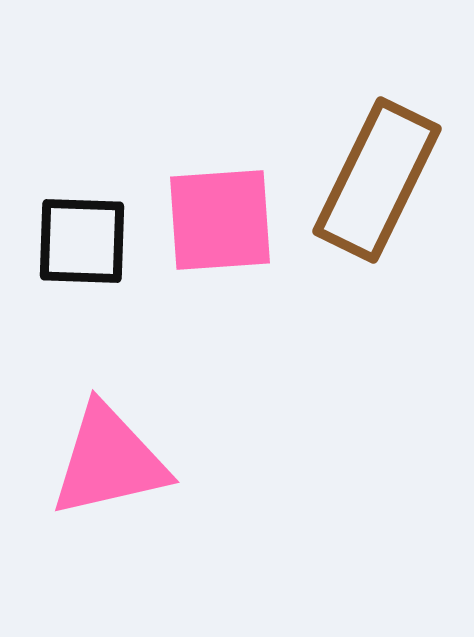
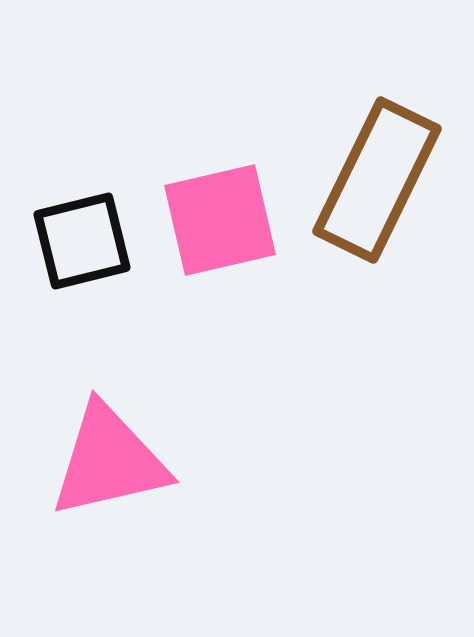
pink square: rotated 9 degrees counterclockwise
black square: rotated 16 degrees counterclockwise
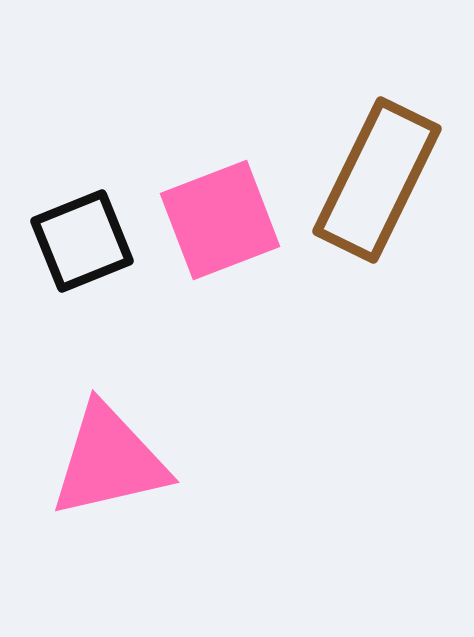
pink square: rotated 8 degrees counterclockwise
black square: rotated 8 degrees counterclockwise
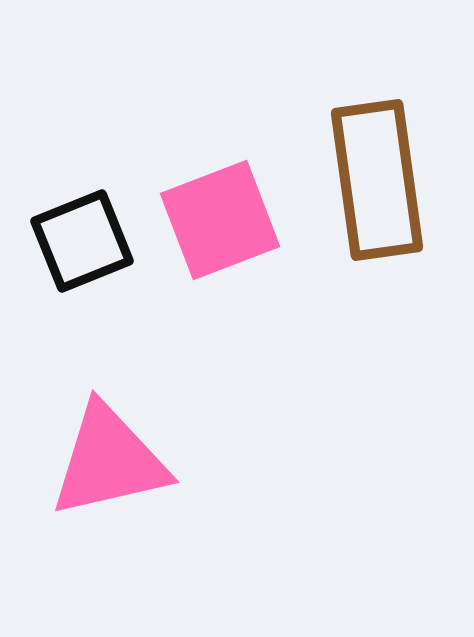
brown rectangle: rotated 34 degrees counterclockwise
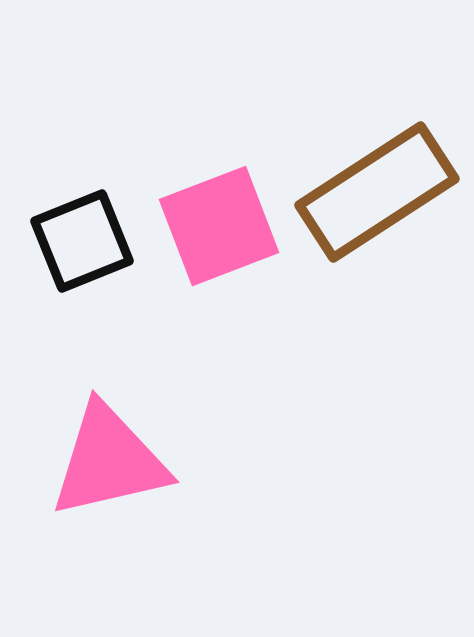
brown rectangle: moved 12 px down; rotated 65 degrees clockwise
pink square: moved 1 px left, 6 px down
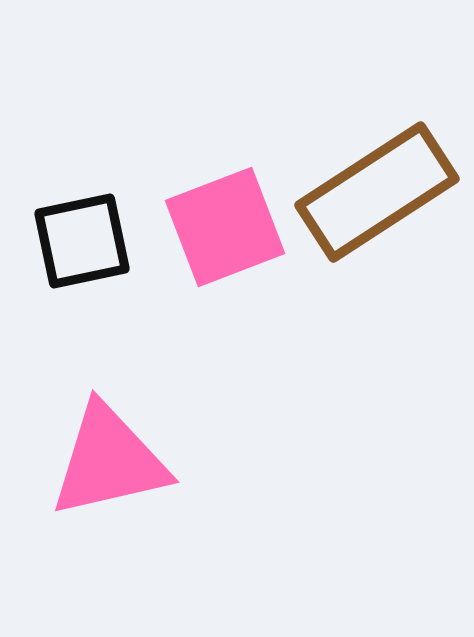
pink square: moved 6 px right, 1 px down
black square: rotated 10 degrees clockwise
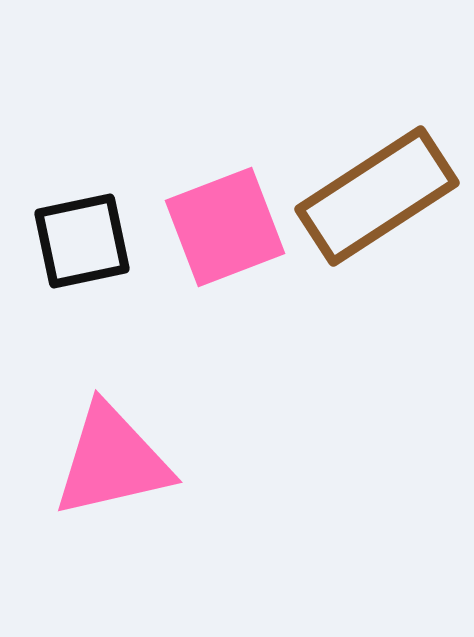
brown rectangle: moved 4 px down
pink triangle: moved 3 px right
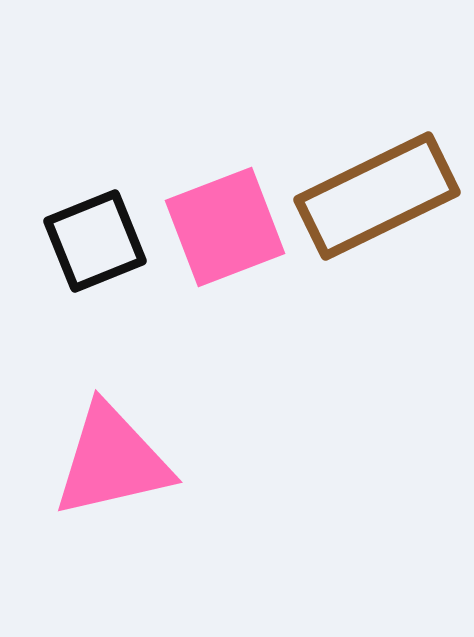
brown rectangle: rotated 7 degrees clockwise
black square: moved 13 px right; rotated 10 degrees counterclockwise
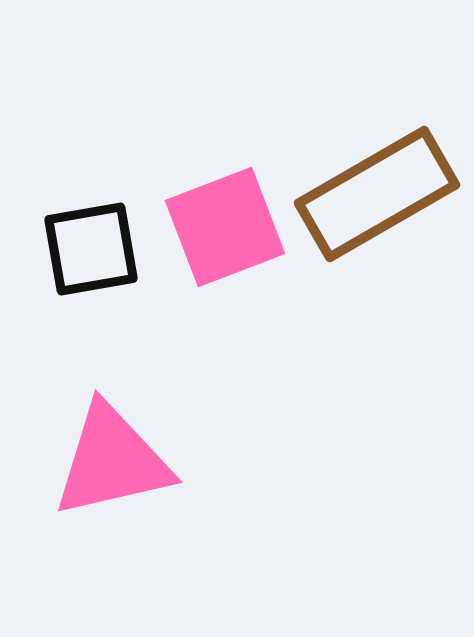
brown rectangle: moved 2 px up; rotated 4 degrees counterclockwise
black square: moved 4 px left, 8 px down; rotated 12 degrees clockwise
